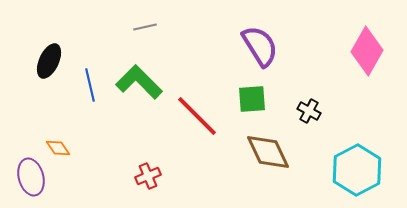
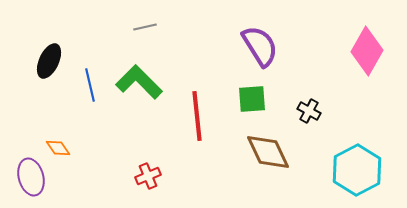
red line: rotated 39 degrees clockwise
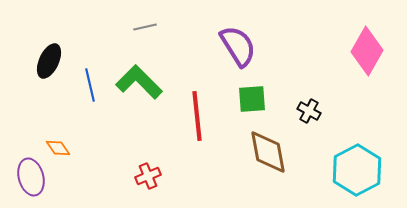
purple semicircle: moved 22 px left
brown diamond: rotated 15 degrees clockwise
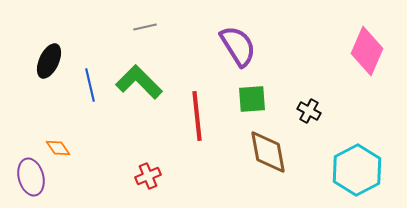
pink diamond: rotated 6 degrees counterclockwise
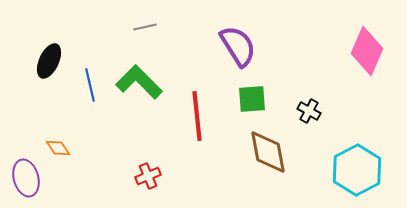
purple ellipse: moved 5 px left, 1 px down
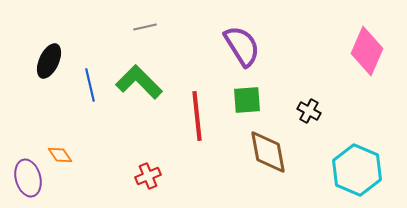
purple semicircle: moved 4 px right
green square: moved 5 px left, 1 px down
orange diamond: moved 2 px right, 7 px down
cyan hexagon: rotated 9 degrees counterclockwise
purple ellipse: moved 2 px right
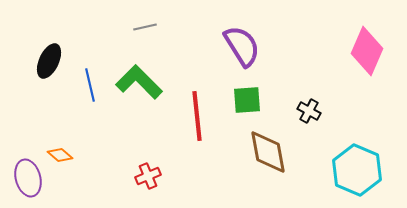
orange diamond: rotated 15 degrees counterclockwise
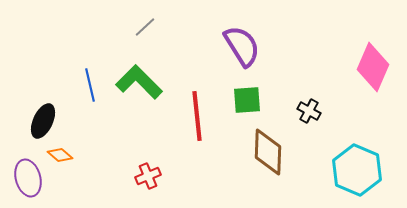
gray line: rotated 30 degrees counterclockwise
pink diamond: moved 6 px right, 16 px down
black ellipse: moved 6 px left, 60 px down
brown diamond: rotated 12 degrees clockwise
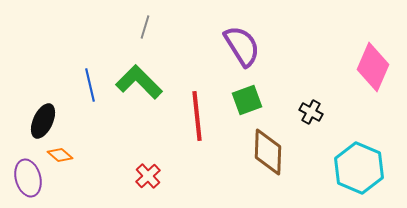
gray line: rotated 30 degrees counterclockwise
green square: rotated 16 degrees counterclockwise
black cross: moved 2 px right, 1 px down
cyan hexagon: moved 2 px right, 2 px up
red cross: rotated 20 degrees counterclockwise
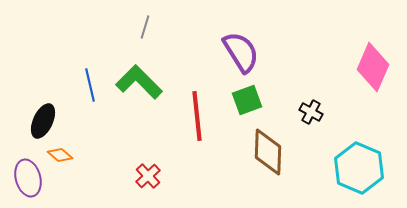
purple semicircle: moved 1 px left, 6 px down
